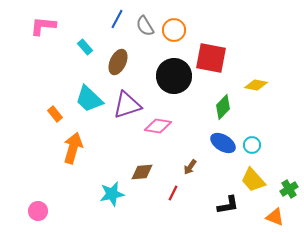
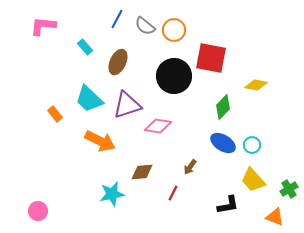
gray semicircle: rotated 20 degrees counterclockwise
orange arrow: moved 27 px right, 7 px up; rotated 100 degrees clockwise
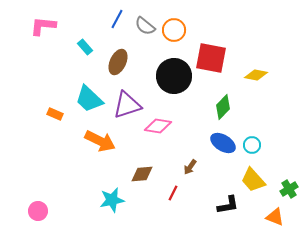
yellow diamond: moved 10 px up
orange rectangle: rotated 28 degrees counterclockwise
brown diamond: moved 2 px down
cyan star: moved 6 px down
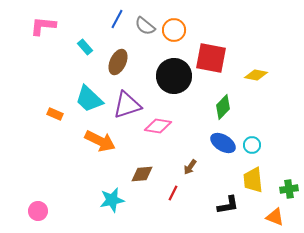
yellow trapezoid: rotated 36 degrees clockwise
green cross: rotated 24 degrees clockwise
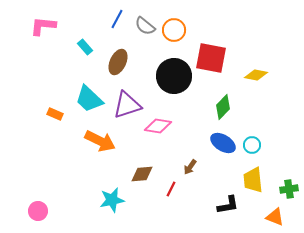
red line: moved 2 px left, 4 px up
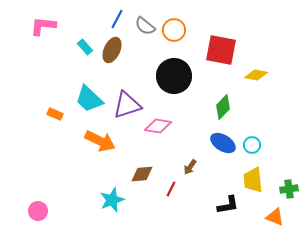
red square: moved 10 px right, 8 px up
brown ellipse: moved 6 px left, 12 px up
cyan star: rotated 10 degrees counterclockwise
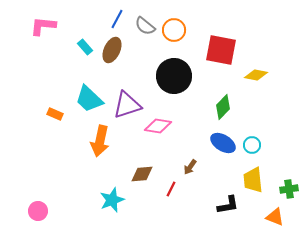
orange arrow: rotated 76 degrees clockwise
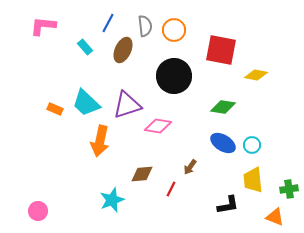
blue line: moved 9 px left, 4 px down
gray semicircle: rotated 135 degrees counterclockwise
brown ellipse: moved 11 px right
cyan trapezoid: moved 3 px left, 4 px down
green diamond: rotated 55 degrees clockwise
orange rectangle: moved 5 px up
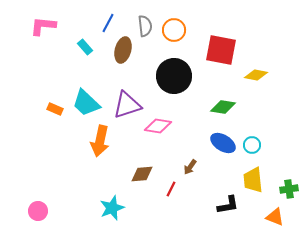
brown ellipse: rotated 10 degrees counterclockwise
cyan star: moved 8 px down
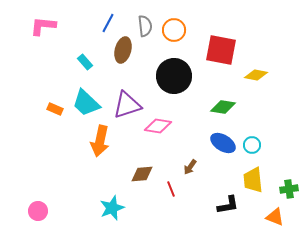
cyan rectangle: moved 15 px down
red line: rotated 49 degrees counterclockwise
